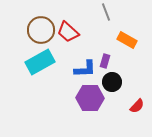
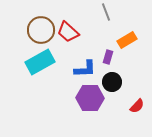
orange rectangle: rotated 60 degrees counterclockwise
purple rectangle: moved 3 px right, 4 px up
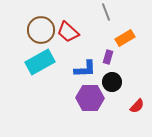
orange rectangle: moved 2 px left, 2 px up
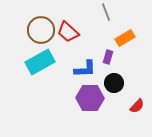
black circle: moved 2 px right, 1 px down
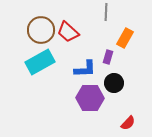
gray line: rotated 24 degrees clockwise
orange rectangle: rotated 30 degrees counterclockwise
red semicircle: moved 9 px left, 17 px down
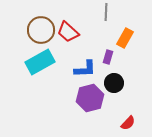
purple hexagon: rotated 16 degrees counterclockwise
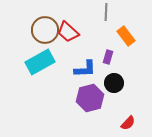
brown circle: moved 4 px right
orange rectangle: moved 1 px right, 2 px up; rotated 66 degrees counterclockwise
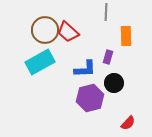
orange rectangle: rotated 36 degrees clockwise
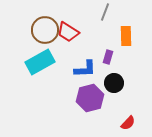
gray line: moved 1 px left; rotated 18 degrees clockwise
red trapezoid: rotated 10 degrees counterclockwise
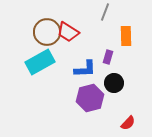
brown circle: moved 2 px right, 2 px down
